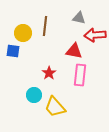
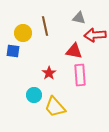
brown line: rotated 18 degrees counterclockwise
pink rectangle: rotated 10 degrees counterclockwise
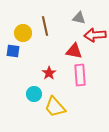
cyan circle: moved 1 px up
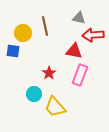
red arrow: moved 2 px left
pink rectangle: rotated 25 degrees clockwise
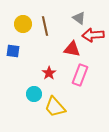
gray triangle: rotated 24 degrees clockwise
yellow circle: moved 9 px up
red triangle: moved 2 px left, 2 px up
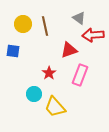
red triangle: moved 3 px left, 1 px down; rotated 30 degrees counterclockwise
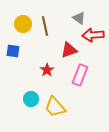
red star: moved 2 px left, 3 px up
cyan circle: moved 3 px left, 5 px down
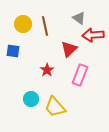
red triangle: moved 1 px up; rotated 24 degrees counterclockwise
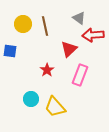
blue square: moved 3 px left
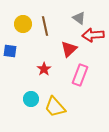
red star: moved 3 px left, 1 px up
